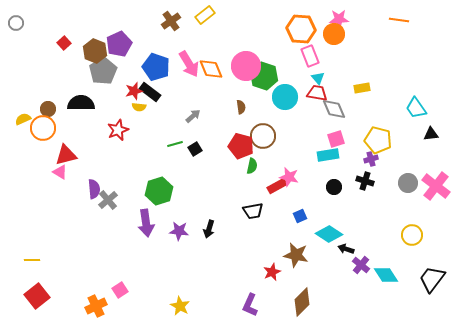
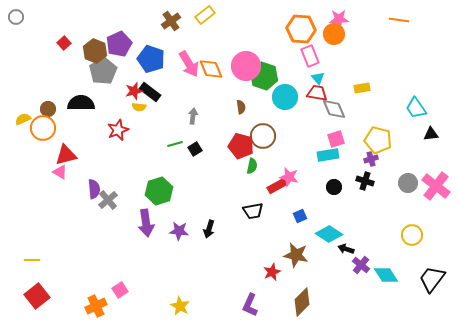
gray circle at (16, 23): moved 6 px up
blue pentagon at (156, 67): moved 5 px left, 8 px up
gray arrow at (193, 116): rotated 42 degrees counterclockwise
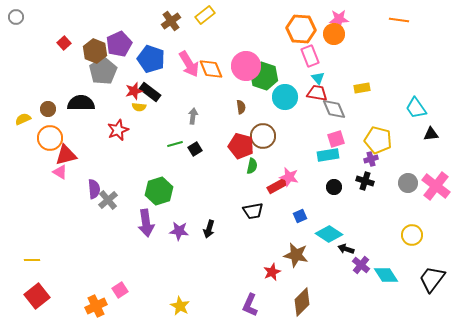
orange circle at (43, 128): moved 7 px right, 10 px down
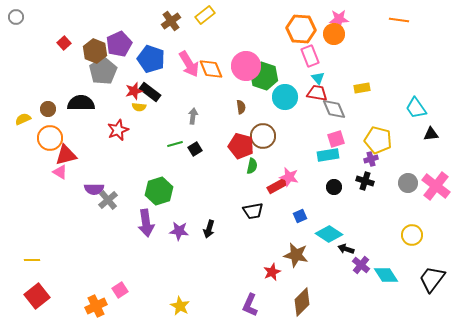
purple semicircle at (94, 189): rotated 96 degrees clockwise
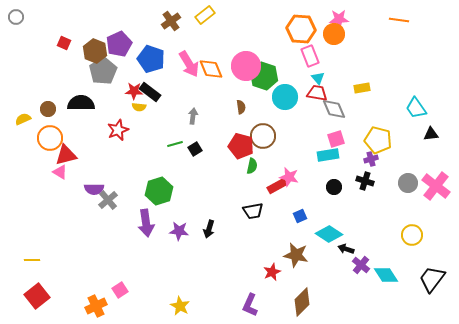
red square at (64, 43): rotated 24 degrees counterclockwise
red star at (134, 91): rotated 18 degrees clockwise
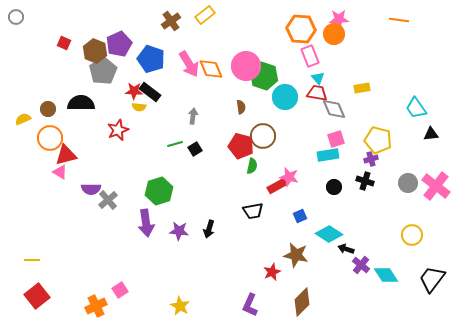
purple semicircle at (94, 189): moved 3 px left
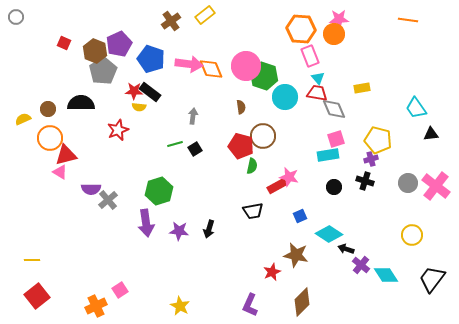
orange line at (399, 20): moved 9 px right
pink arrow at (189, 64): rotated 52 degrees counterclockwise
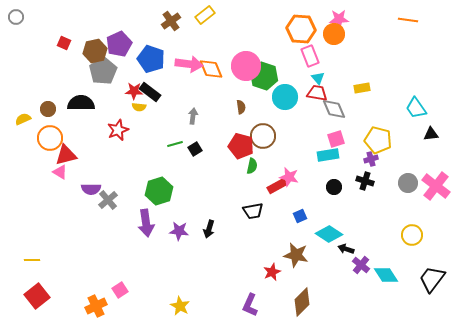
brown hexagon at (95, 51): rotated 25 degrees clockwise
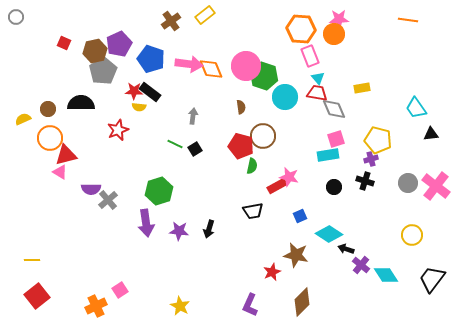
green line at (175, 144): rotated 42 degrees clockwise
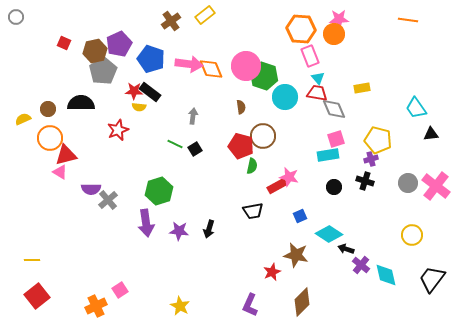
cyan diamond at (386, 275): rotated 20 degrees clockwise
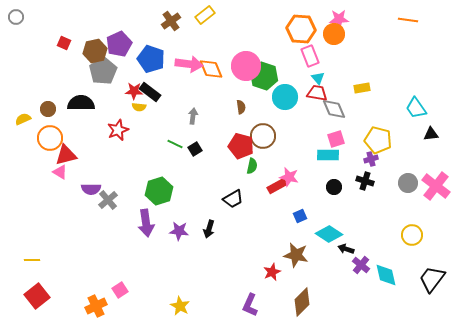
cyan rectangle at (328, 155): rotated 10 degrees clockwise
black trapezoid at (253, 211): moved 20 px left, 12 px up; rotated 20 degrees counterclockwise
